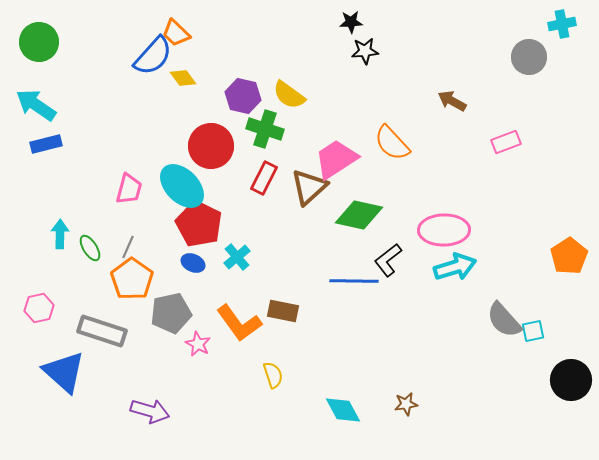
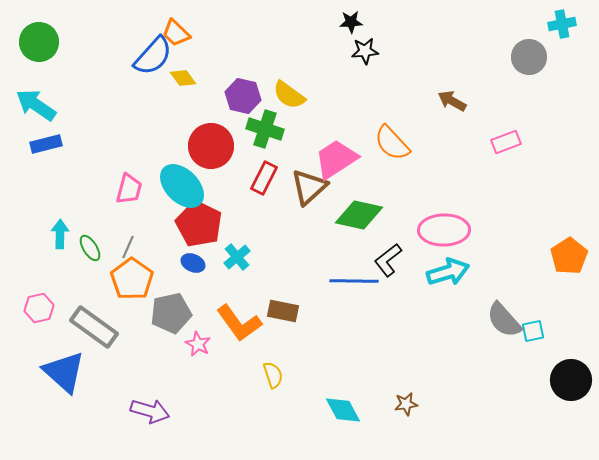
cyan arrow at (455, 267): moved 7 px left, 5 px down
gray rectangle at (102, 331): moved 8 px left, 4 px up; rotated 18 degrees clockwise
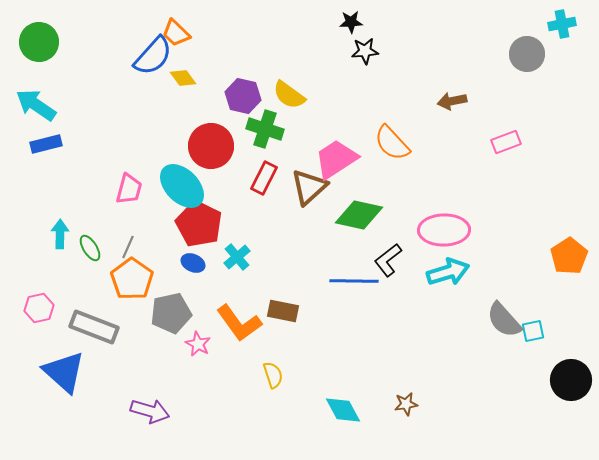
gray circle at (529, 57): moved 2 px left, 3 px up
brown arrow at (452, 101): rotated 40 degrees counterclockwise
gray rectangle at (94, 327): rotated 15 degrees counterclockwise
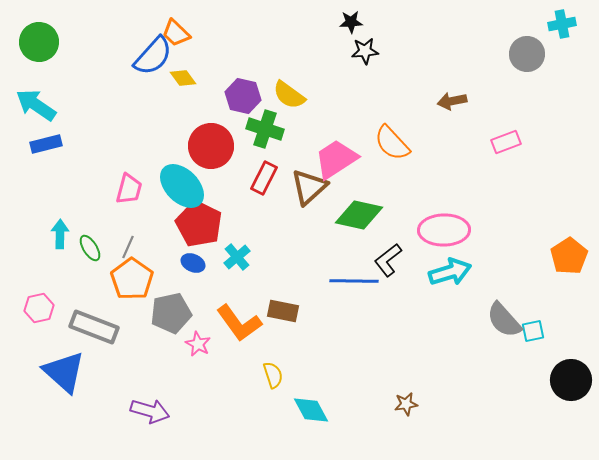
cyan arrow at (448, 272): moved 2 px right
cyan diamond at (343, 410): moved 32 px left
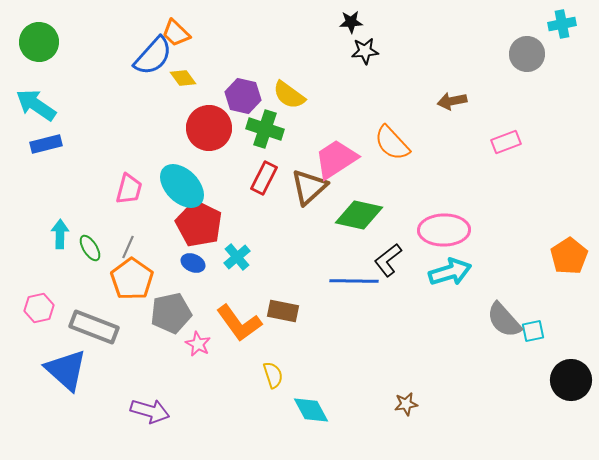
red circle at (211, 146): moved 2 px left, 18 px up
blue triangle at (64, 372): moved 2 px right, 2 px up
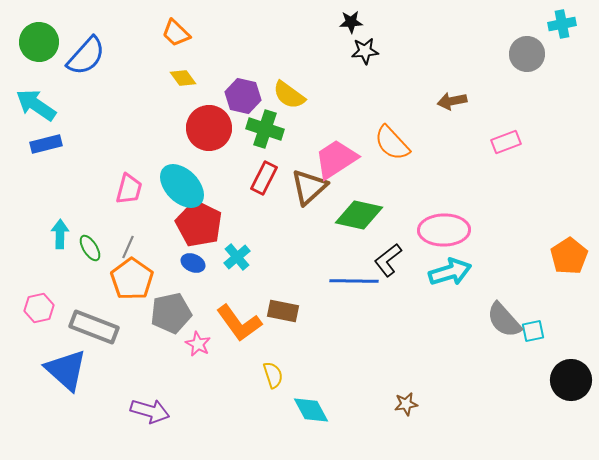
blue semicircle at (153, 56): moved 67 px left
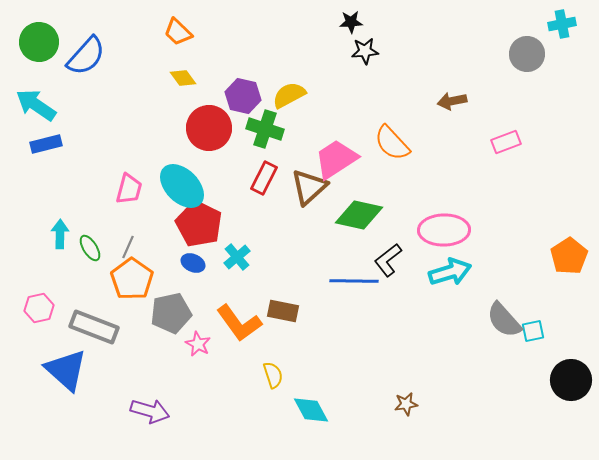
orange trapezoid at (176, 33): moved 2 px right, 1 px up
yellow semicircle at (289, 95): rotated 116 degrees clockwise
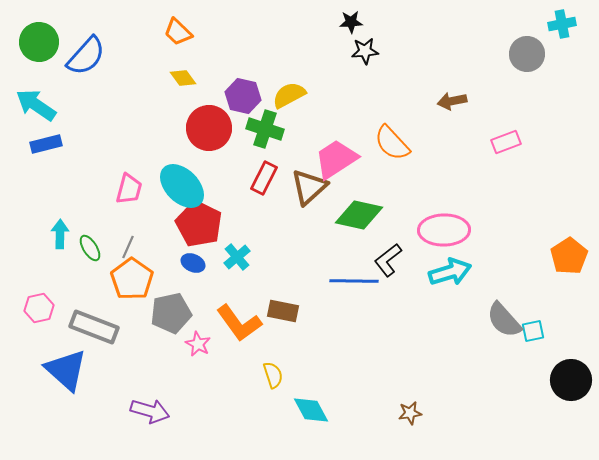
brown star at (406, 404): moved 4 px right, 9 px down
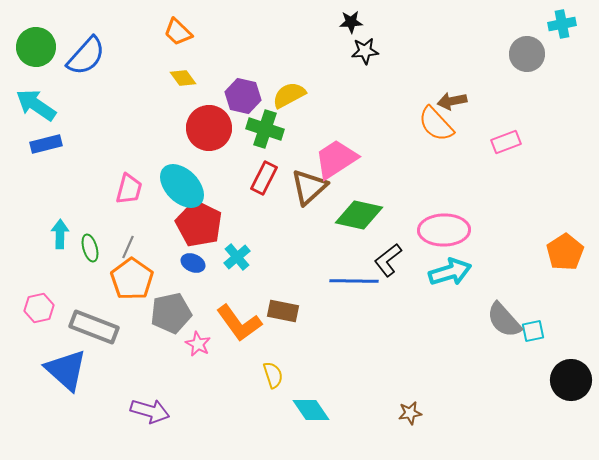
green circle at (39, 42): moved 3 px left, 5 px down
orange semicircle at (392, 143): moved 44 px right, 19 px up
green ellipse at (90, 248): rotated 16 degrees clockwise
orange pentagon at (569, 256): moved 4 px left, 4 px up
cyan diamond at (311, 410): rotated 6 degrees counterclockwise
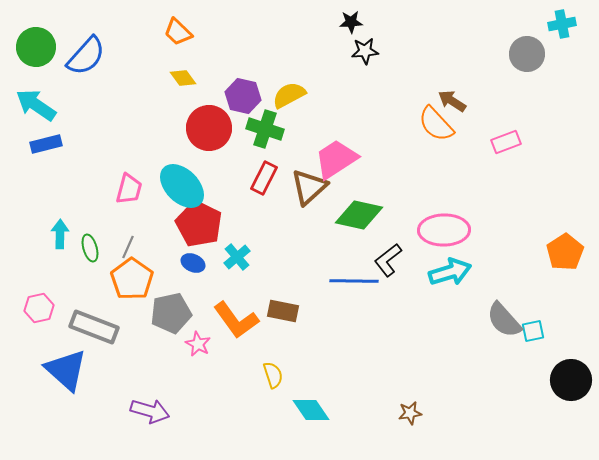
brown arrow at (452, 101): rotated 44 degrees clockwise
orange L-shape at (239, 323): moved 3 px left, 3 px up
